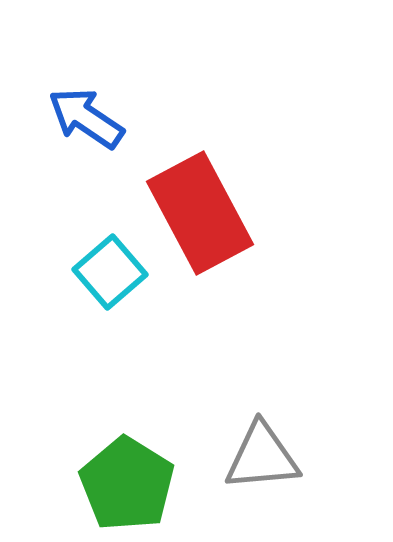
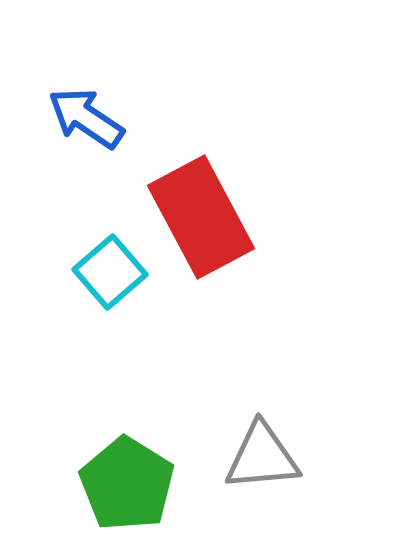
red rectangle: moved 1 px right, 4 px down
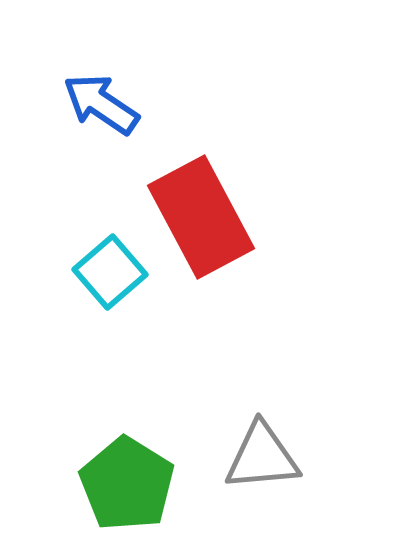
blue arrow: moved 15 px right, 14 px up
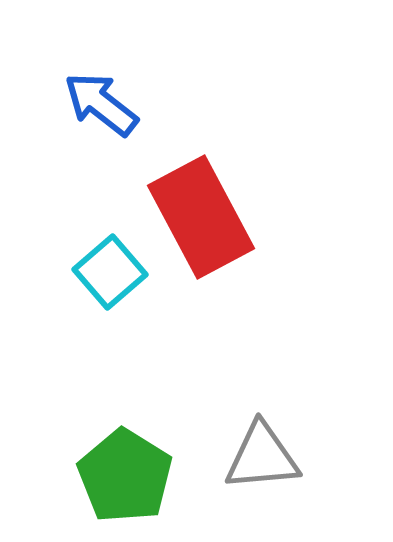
blue arrow: rotated 4 degrees clockwise
green pentagon: moved 2 px left, 8 px up
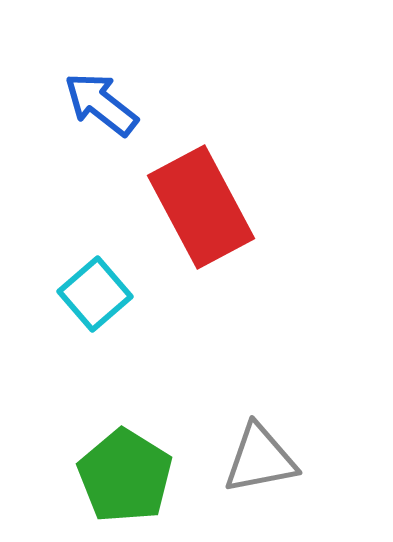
red rectangle: moved 10 px up
cyan square: moved 15 px left, 22 px down
gray triangle: moved 2 px left, 2 px down; rotated 6 degrees counterclockwise
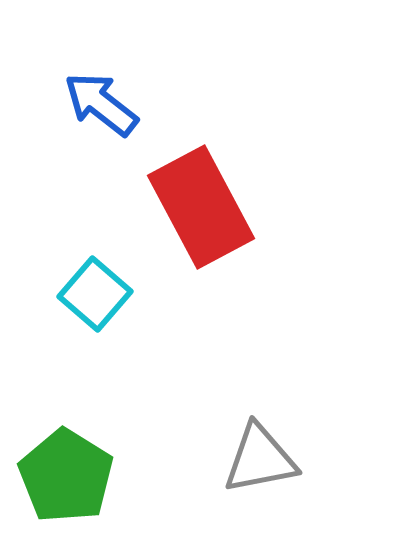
cyan square: rotated 8 degrees counterclockwise
green pentagon: moved 59 px left
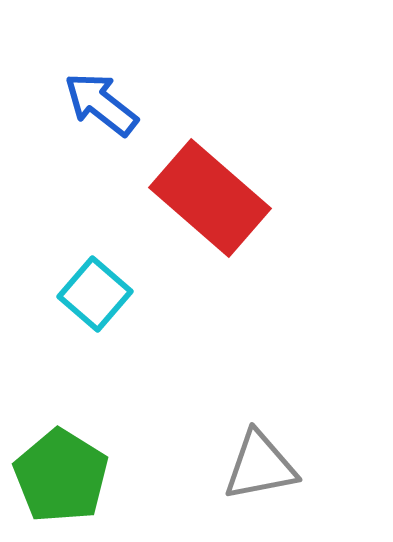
red rectangle: moved 9 px right, 9 px up; rotated 21 degrees counterclockwise
gray triangle: moved 7 px down
green pentagon: moved 5 px left
